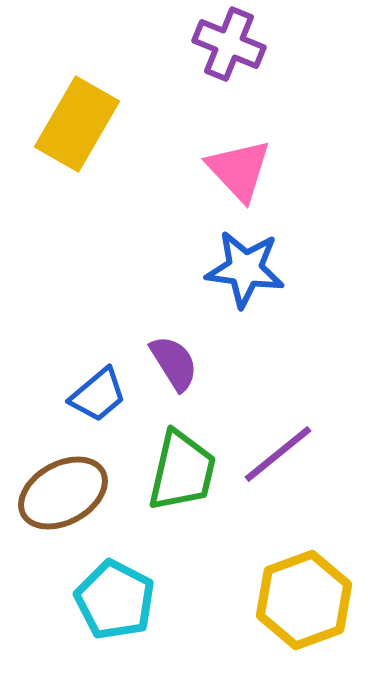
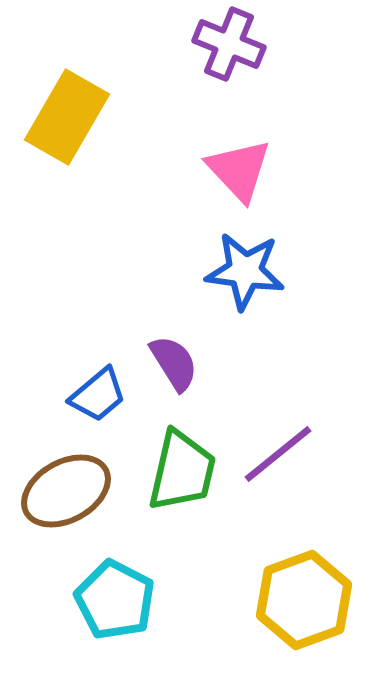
yellow rectangle: moved 10 px left, 7 px up
blue star: moved 2 px down
brown ellipse: moved 3 px right, 2 px up
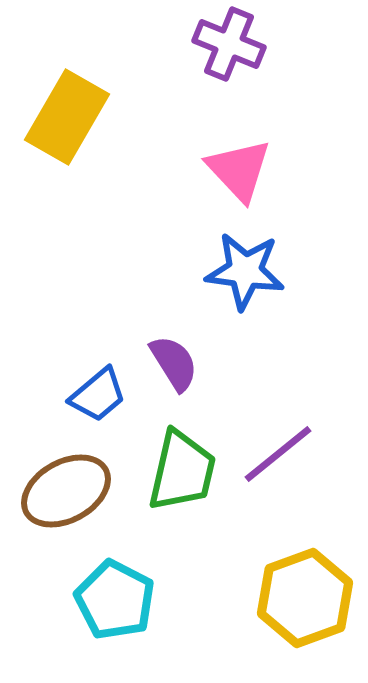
yellow hexagon: moved 1 px right, 2 px up
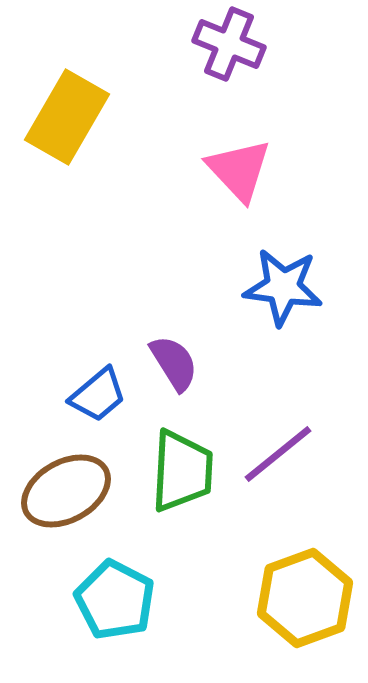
blue star: moved 38 px right, 16 px down
green trapezoid: rotated 10 degrees counterclockwise
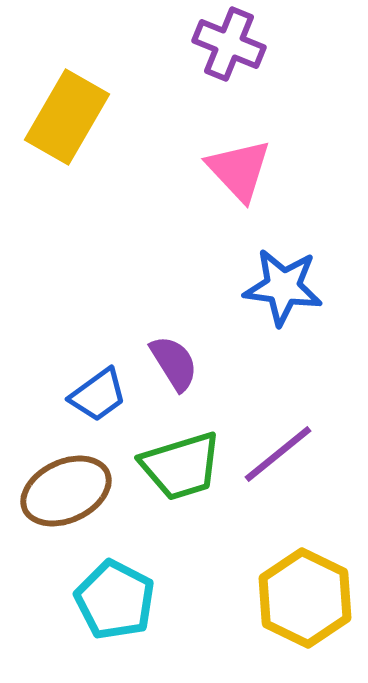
blue trapezoid: rotated 4 degrees clockwise
green trapezoid: moved 1 px left, 5 px up; rotated 70 degrees clockwise
brown ellipse: rotated 4 degrees clockwise
yellow hexagon: rotated 14 degrees counterclockwise
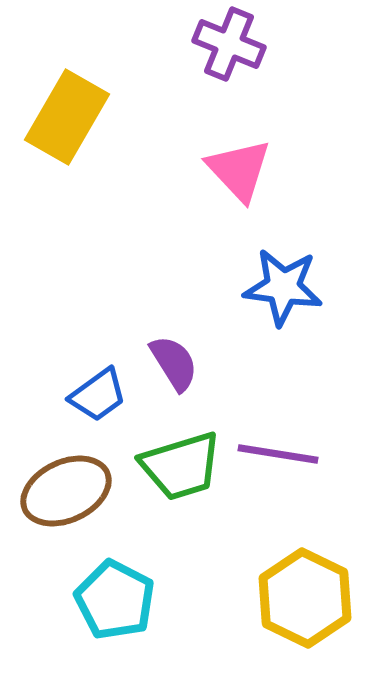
purple line: rotated 48 degrees clockwise
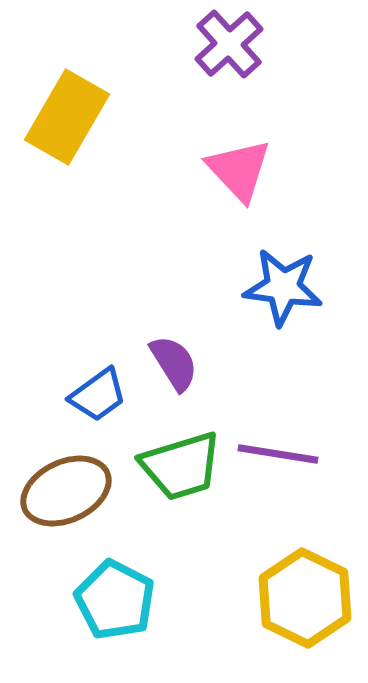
purple cross: rotated 26 degrees clockwise
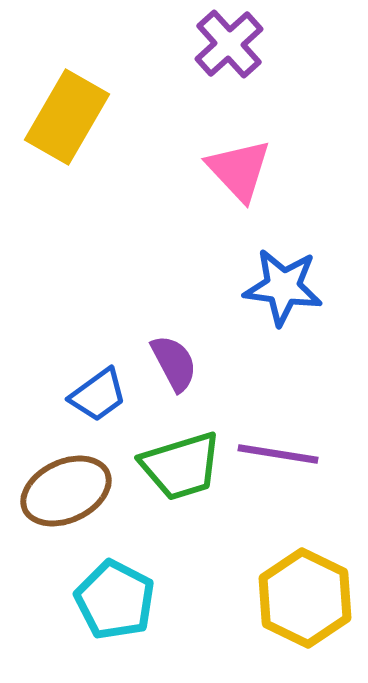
purple semicircle: rotated 4 degrees clockwise
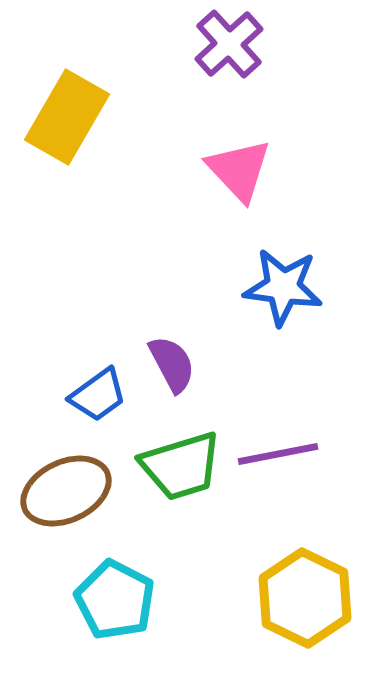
purple semicircle: moved 2 px left, 1 px down
purple line: rotated 20 degrees counterclockwise
